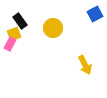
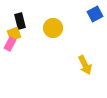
black rectangle: rotated 21 degrees clockwise
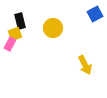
yellow square: moved 1 px right
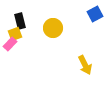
pink rectangle: rotated 16 degrees clockwise
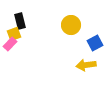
blue square: moved 29 px down
yellow circle: moved 18 px right, 3 px up
yellow square: moved 1 px left
yellow arrow: moved 1 px right; rotated 108 degrees clockwise
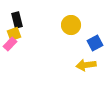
black rectangle: moved 3 px left, 1 px up
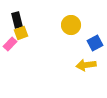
yellow square: moved 7 px right, 1 px up
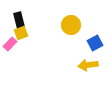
black rectangle: moved 2 px right
yellow arrow: moved 2 px right
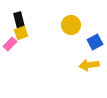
blue square: moved 1 px up
yellow arrow: moved 1 px right
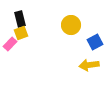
black rectangle: moved 1 px right, 1 px up
